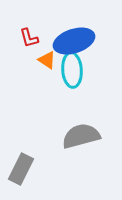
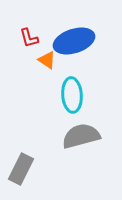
cyan ellipse: moved 25 px down
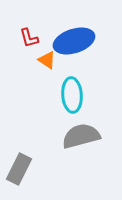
gray rectangle: moved 2 px left
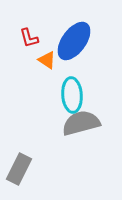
blue ellipse: rotated 36 degrees counterclockwise
gray semicircle: moved 13 px up
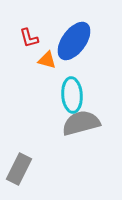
orange triangle: rotated 18 degrees counterclockwise
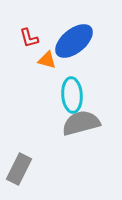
blue ellipse: rotated 15 degrees clockwise
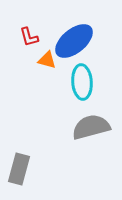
red L-shape: moved 1 px up
cyan ellipse: moved 10 px right, 13 px up
gray semicircle: moved 10 px right, 4 px down
gray rectangle: rotated 12 degrees counterclockwise
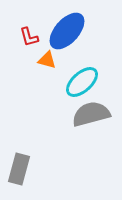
blue ellipse: moved 7 px left, 10 px up; rotated 9 degrees counterclockwise
cyan ellipse: rotated 52 degrees clockwise
gray semicircle: moved 13 px up
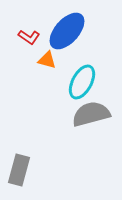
red L-shape: rotated 40 degrees counterclockwise
cyan ellipse: rotated 20 degrees counterclockwise
gray rectangle: moved 1 px down
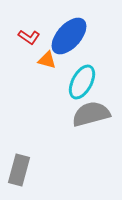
blue ellipse: moved 2 px right, 5 px down
